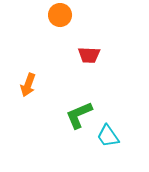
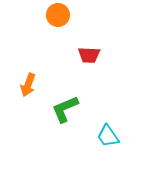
orange circle: moved 2 px left
green L-shape: moved 14 px left, 6 px up
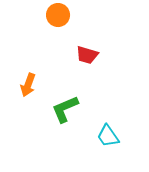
red trapezoid: moved 2 px left; rotated 15 degrees clockwise
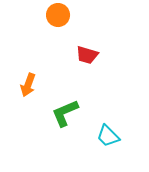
green L-shape: moved 4 px down
cyan trapezoid: rotated 10 degrees counterclockwise
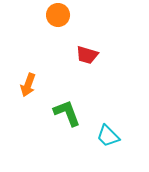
green L-shape: moved 2 px right; rotated 92 degrees clockwise
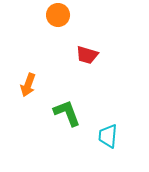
cyan trapezoid: rotated 50 degrees clockwise
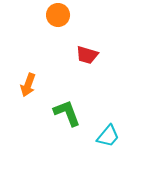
cyan trapezoid: rotated 145 degrees counterclockwise
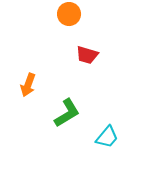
orange circle: moved 11 px right, 1 px up
green L-shape: rotated 80 degrees clockwise
cyan trapezoid: moved 1 px left, 1 px down
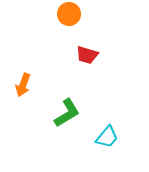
orange arrow: moved 5 px left
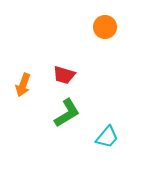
orange circle: moved 36 px right, 13 px down
red trapezoid: moved 23 px left, 20 px down
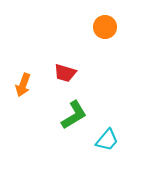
red trapezoid: moved 1 px right, 2 px up
green L-shape: moved 7 px right, 2 px down
cyan trapezoid: moved 3 px down
